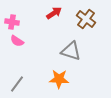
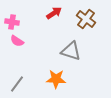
orange star: moved 3 px left
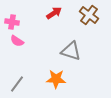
brown cross: moved 3 px right, 4 px up
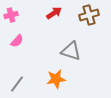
brown cross: rotated 36 degrees clockwise
pink cross: moved 1 px left, 7 px up; rotated 24 degrees counterclockwise
pink semicircle: rotated 80 degrees counterclockwise
orange star: rotated 12 degrees counterclockwise
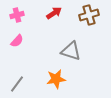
pink cross: moved 6 px right
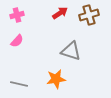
red arrow: moved 6 px right
gray line: moved 2 px right; rotated 66 degrees clockwise
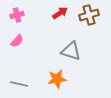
orange star: moved 1 px right
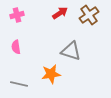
brown cross: rotated 18 degrees counterclockwise
pink semicircle: moved 1 px left, 6 px down; rotated 128 degrees clockwise
orange star: moved 6 px left, 5 px up
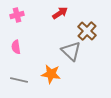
brown cross: moved 2 px left, 16 px down; rotated 12 degrees counterclockwise
gray triangle: rotated 25 degrees clockwise
orange star: rotated 18 degrees clockwise
gray line: moved 4 px up
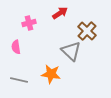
pink cross: moved 12 px right, 8 px down
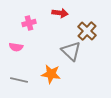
red arrow: rotated 42 degrees clockwise
pink semicircle: rotated 72 degrees counterclockwise
